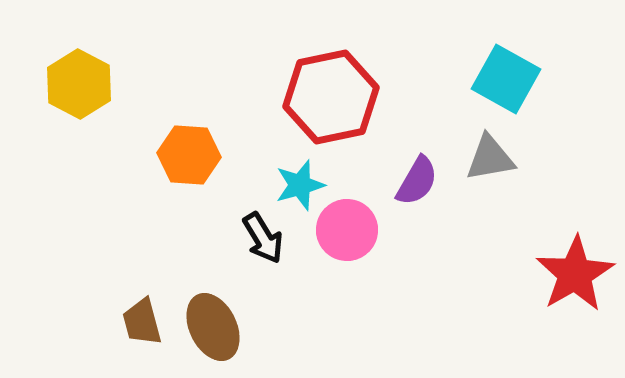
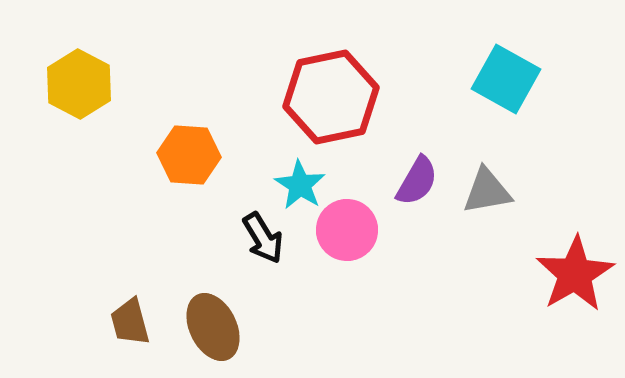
gray triangle: moved 3 px left, 33 px down
cyan star: rotated 24 degrees counterclockwise
brown trapezoid: moved 12 px left
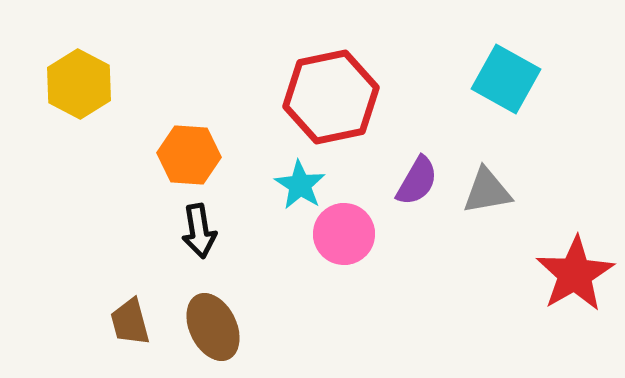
pink circle: moved 3 px left, 4 px down
black arrow: moved 64 px left, 7 px up; rotated 22 degrees clockwise
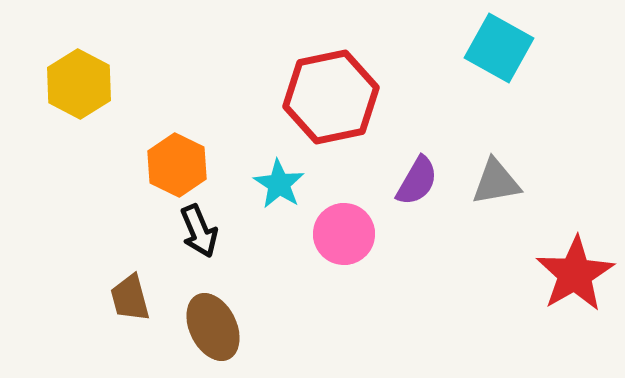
cyan square: moved 7 px left, 31 px up
orange hexagon: moved 12 px left, 10 px down; rotated 22 degrees clockwise
cyan star: moved 21 px left, 1 px up
gray triangle: moved 9 px right, 9 px up
black arrow: rotated 14 degrees counterclockwise
brown trapezoid: moved 24 px up
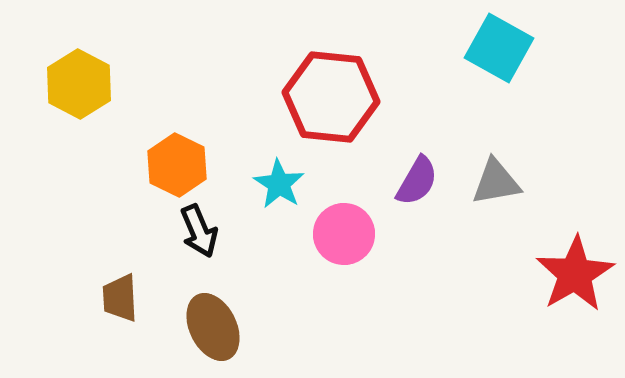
red hexagon: rotated 18 degrees clockwise
brown trapezoid: moved 10 px left; rotated 12 degrees clockwise
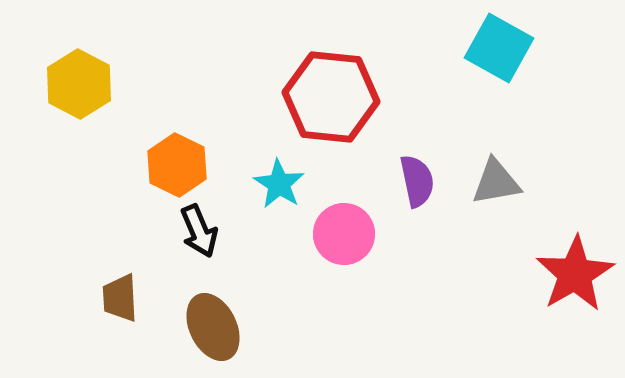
purple semicircle: rotated 42 degrees counterclockwise
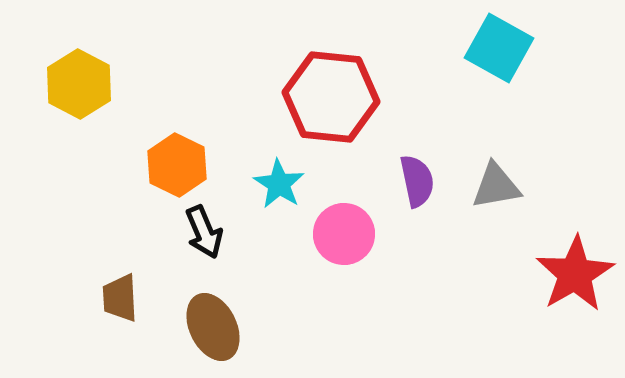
gray triangle: moved 4 px down
black arrow: moved 5 px right, 1 px down
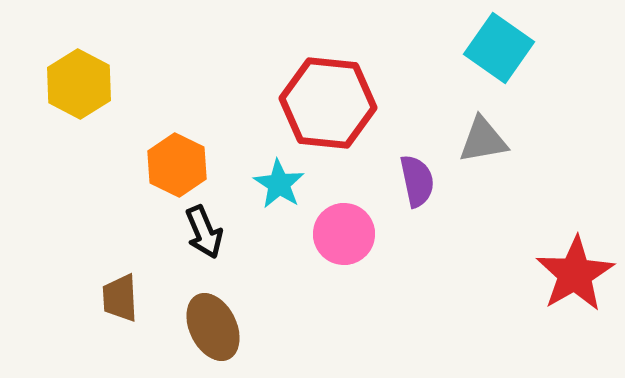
cyan square: rotated 6 degrees clockwise
red hexagon: moved 3 px left, 6 px down
gray triangle: moved 13 px left, 46 px up
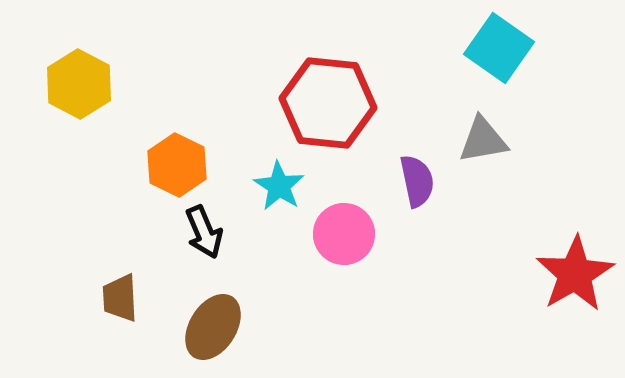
cyan star: moved 2 px down
brown ellipse: rotated 58 degrees clockwise
